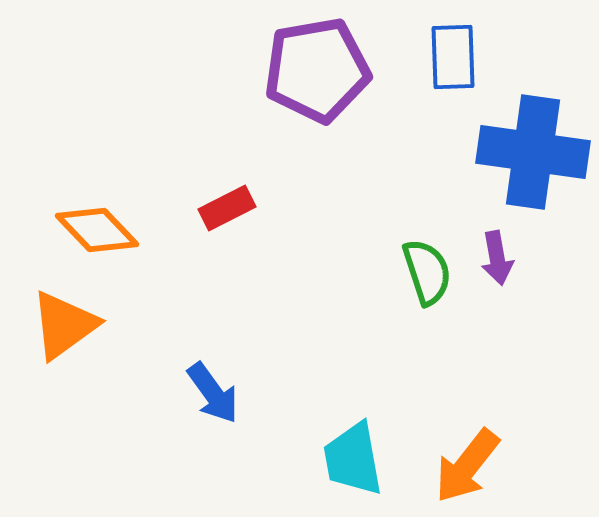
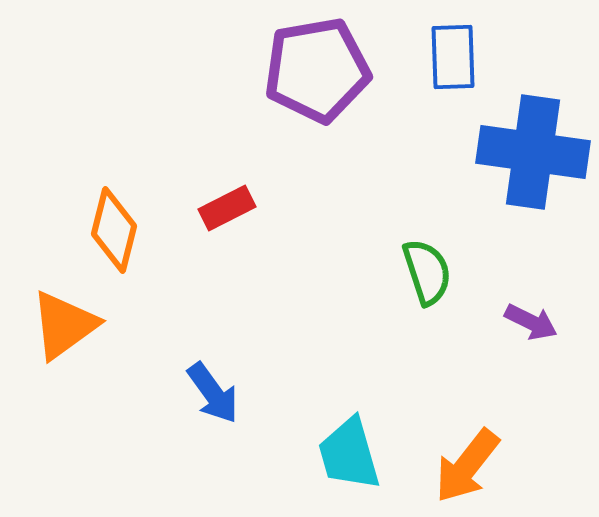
orange diamond: moved 17 px right; rotated 58 degrees clockwise
purple arrow: moved 34 px right, 64 px down; rotated 54 degrees counterclockwise
cyan trapezoid: moved 4 px left, 5 px up; rotated 6 degrees counterclockwise
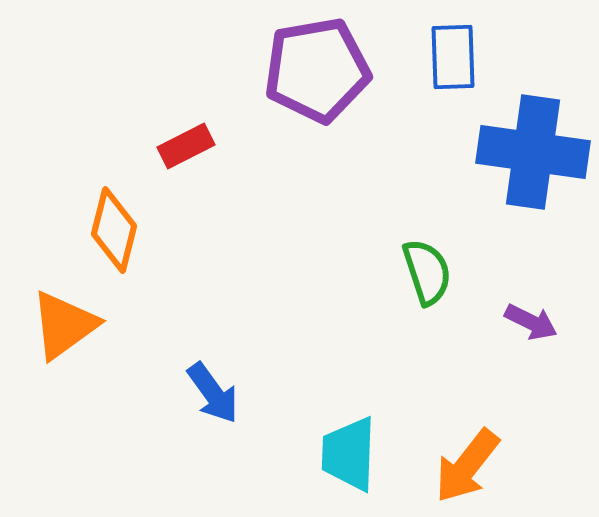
red rectangle: moved 41 px left, 62 px up
cyan trapezoid: rotated 18 degrees clockwise
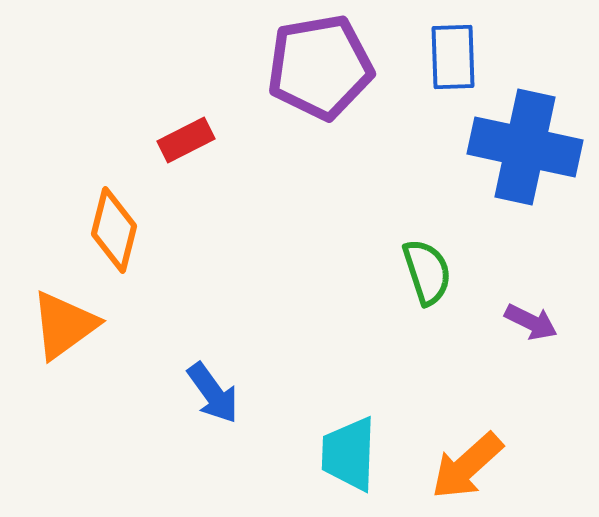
purple pentagon: moved 3 px right, 3 px up
red rectangle: moved 6 px up
blue cross: moved 8 px left, 5 px up; rotated 4 degrees clockwise
orange arrow: rotated 10 degrees clockwise
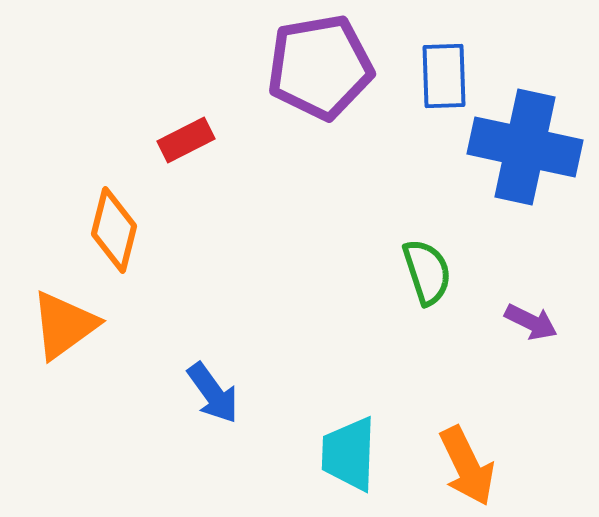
blue rectangle: moved 9 px left, 19 px down
orange arrow: rotated 74 degrees counterclockwise
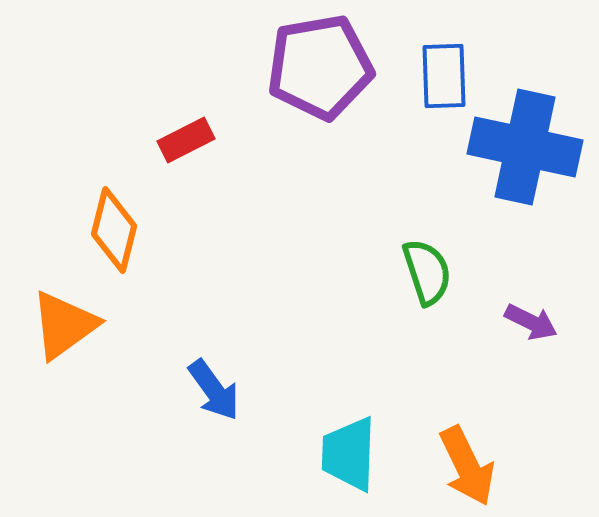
blue arrow: moved 1 px right, 3 px up
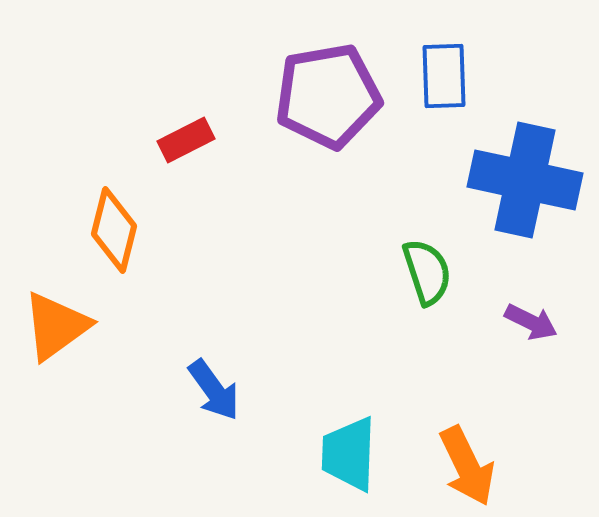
purple pentagon: moved 8 px right, 29 px down
blue cross: moved 33 px down
orange triangle: moved 8 px left, 1 px down
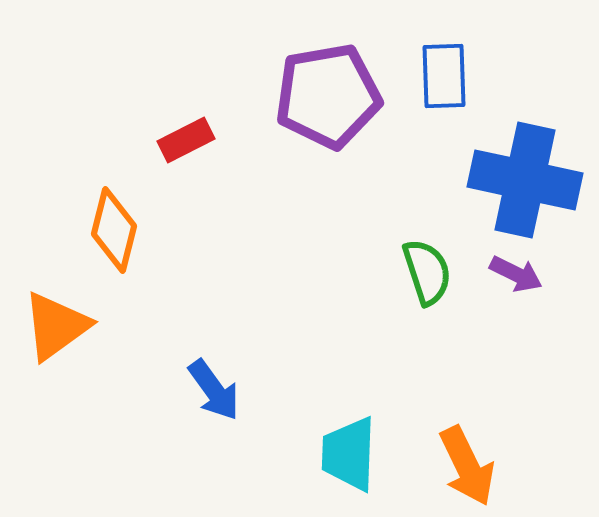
purple arrow: moved 15 px left, 48 px up
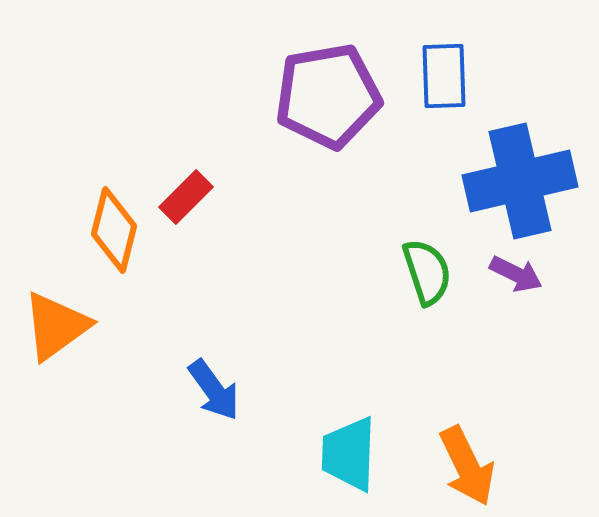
red rectangle: moved 57 px down; rotated 18 degrees counterclockwise
blue cross: moved 5 px left, 1 px down; rotated 25 degrees counterclockwise
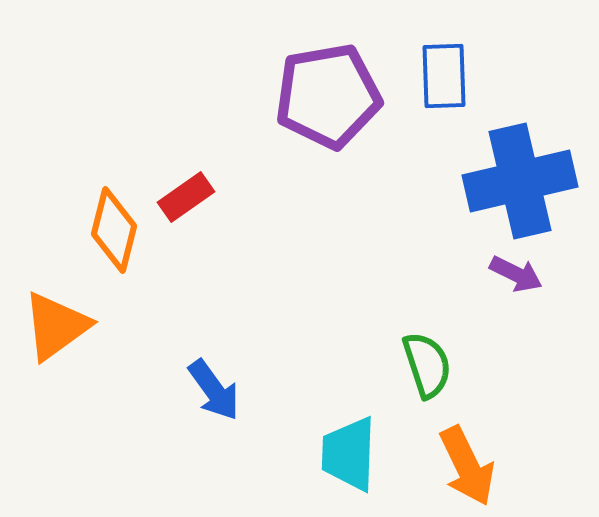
red rectangle: rotated 10 degrees clockwise
green semicircle: moved 93 px down
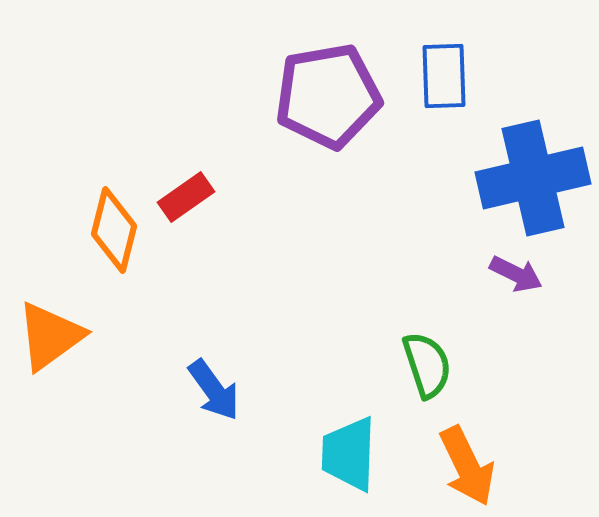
blue cross: moved 13 px right, 3 px up
orange triangle: moved 6 px left, 10 px down
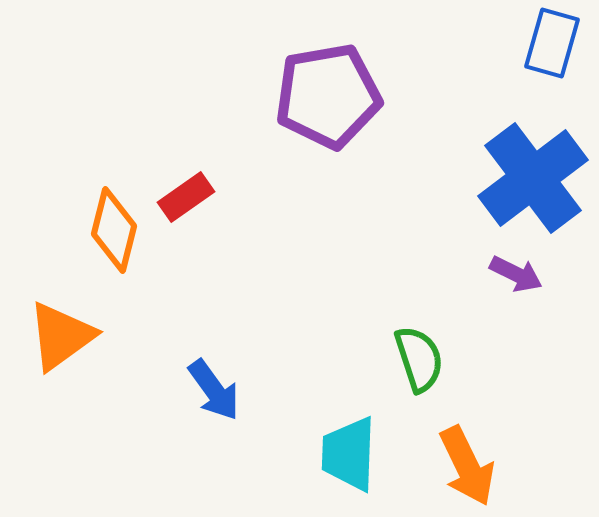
blue rectangle: moved 108 px right, 33 px up; rotated 18 degrees clockwise
blue cross: rotated 24 degrees counterclockwise
orange triangle: moved 11 px right
green semicircle: moved 8 px left, 6 px up
